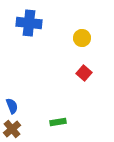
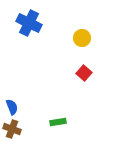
blue cross: rotated 20 degrees clockwise
blue semicircle: moved 1 px down
brown cross: rotated 30 degrees counterclockwise
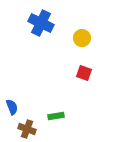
blue cross: moved 12 px right
red square: rotated 21 degrees counterclockwise
green rectangle: moved 2 px left, 6 px up
brown cross: moved 15 px right
